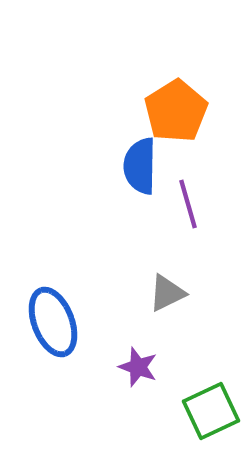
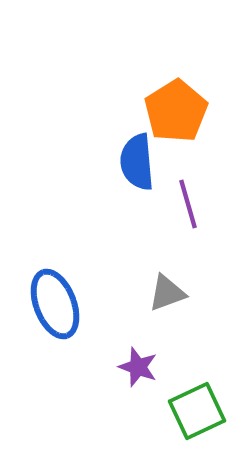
blue semicircle: moved 3 px left, 4 px up; rotated 6 degrees counterclockwise
gray triangle: rotated 6 degrees clockwise
blue ellipse: moved 2 px right, 18 px up
green square: moved 14 px left
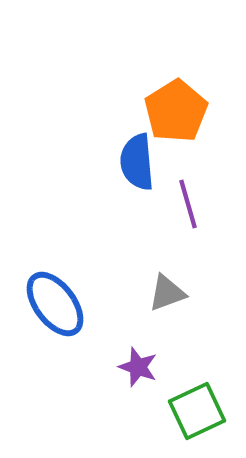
blue ellipse: rotated 16 degrees counterclockwise
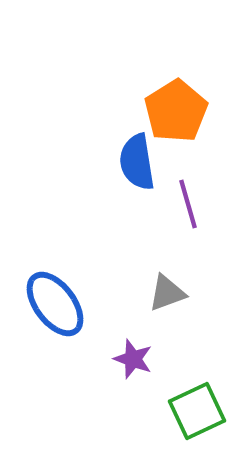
blue semicircle: rotated 4 degrees counterclockwise
purple star: moved 5 px left, 8 px up
